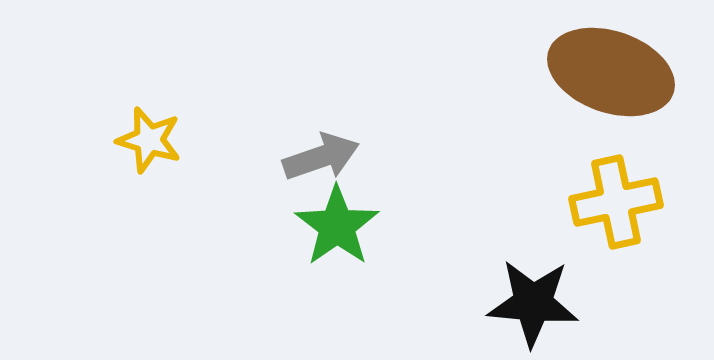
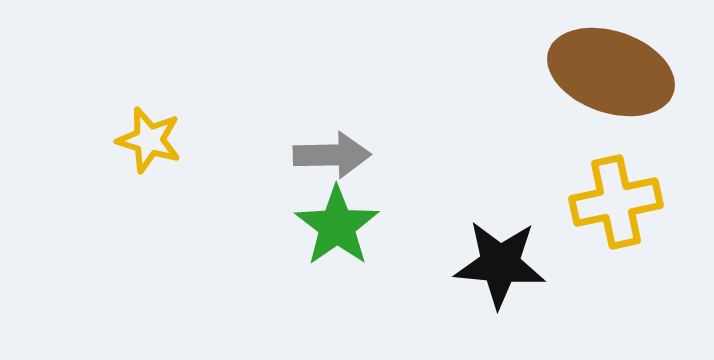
gray arrow: moved 11 px right, 2 px up; rotated 18 degrees clockwise
black star: moved 33 px left, 39 px up
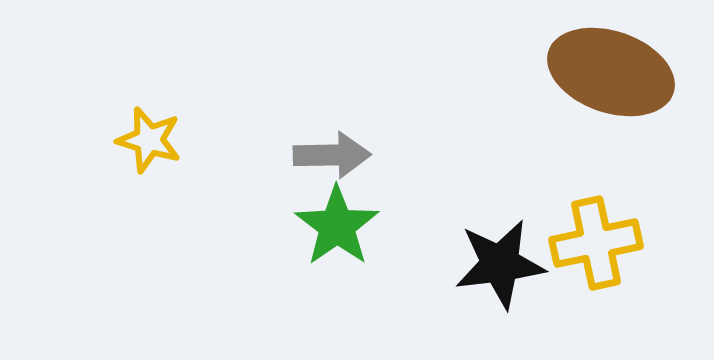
yellow cross: moved 20 px left, 41 px down
black star: rotated 12 degrees counterclockwise
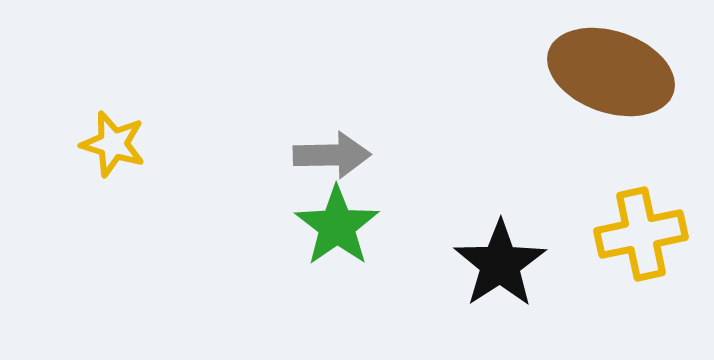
yellow star: moved 36 px left, 4 px down
yellow cross: moved 45 px right, 9 px up
black star: rotated 26 degrees counterclockwise
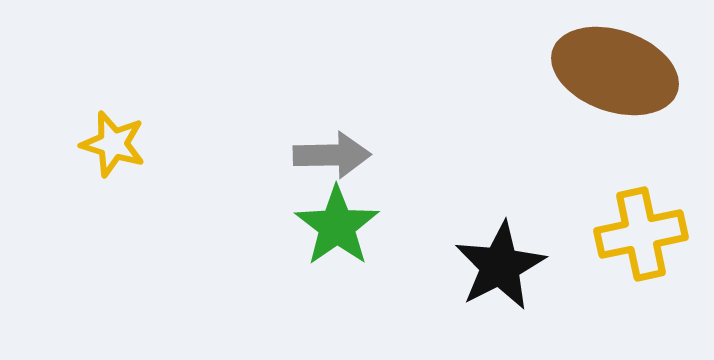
brown ellipse: moved 4 px right, 1 px up
black star: moved 2 px down; rotated 6 degrees clockwise
